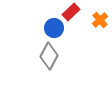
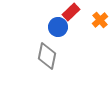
blue circle: moved 4 px right, 1 px up
gray diamond: moved 2 px left; rotated 16 degrees counterclockwise
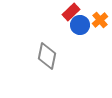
blue circle: moved 22 px right, 2 px up
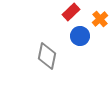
orange cross: moved 1 px up
blue circle: moved 11 px down
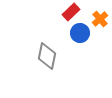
blue circle: moved 3 px up
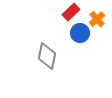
orange cross: moved 3 px left
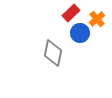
red rectangle: moved 1 px down
gray diamond: moved 6 px right, 3 px up
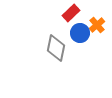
orange cross: moved 6 px down
gray diamond: moved 3 px right, 5 px up
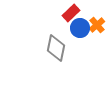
blue circle: moved 5 px up
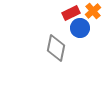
red rectangle: rotated 18 degrees clockwise
orange cross: moved 4 px left, 14 px up
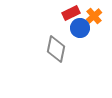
orange cross: moved 1 px right, 5 px down
gray diamond: moved 1 px down
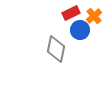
blue circle: moved 2 px down
